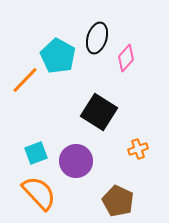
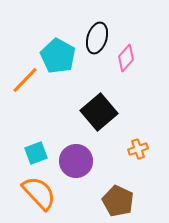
black square: rotated 18 degrees clockwise
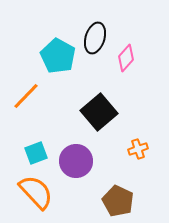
black ellipse: moved 2 px left
orange line: moved 1 px right, 16 px down
orange semicircle: moved 3 px left, 1 px up
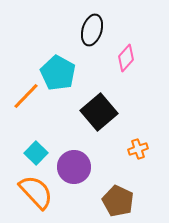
black ellipse: moved 3 px left, 8 px up
cyan pentagon: moved 17 px down
cyan square: rotated 25 degrees counterclockwise
purple circle: moved 2 px left, 6 px down
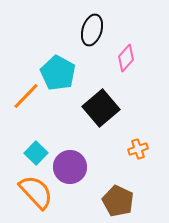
black square: moved 2 px right, 4 px up
purple circle: moved 4 px left
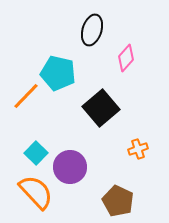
cyan pentagon: rotated 16 degrees counterclockwise
